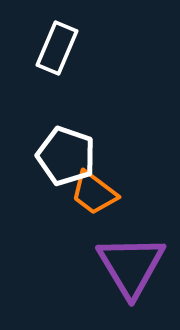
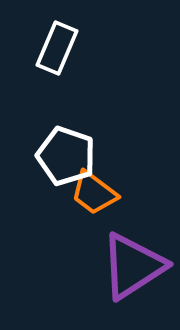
purple triangle: moved 2 px right; rotated 28 degrees clockwise
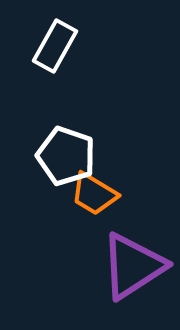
white rectangle: moved 2 px left, 2 px up; rotated 6 degrees clockwise
orange trapezoid: moved 1 px down; rotated 6 degrees counterclockwise
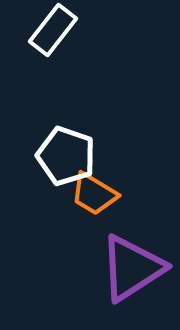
white rectangle: moved 2 px left, 16 px up; rotated 9 degrees clockwise
purple triangle: moved 1 px left, 2 px down
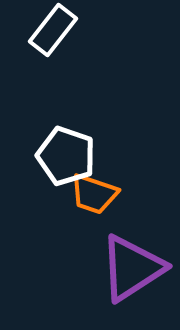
orange trapezoid: rotated 12 degrees counterclockwise
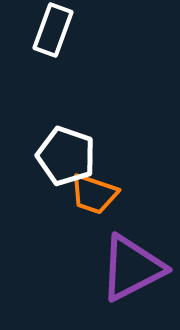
white rectangle: rotated 18 degrees counterclockwise
purple triangle: rotated 6 degrees clockwise
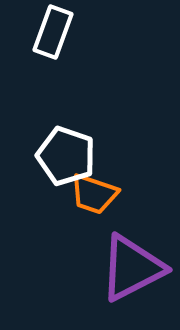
white rectangle: moved 2 px down
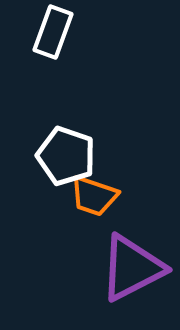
orange trapezoid: moved 2 px down
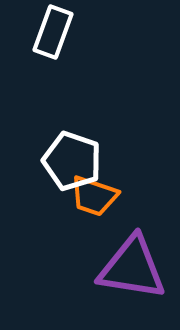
white pentagon: moved 6 px right, 5 px down
purple triangle: rotated 36 degrees clockwise
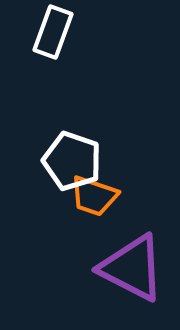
purple triangle: rotated 18 degrees clockwise
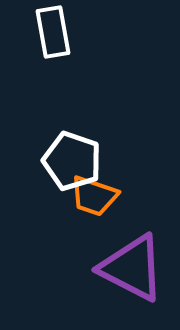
white rectangle: rotated 30 degrees counterclockwise
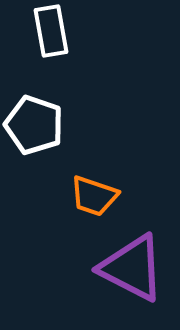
white rectangle: moved 2 px left, 1 px up
white pentagon: moved 38 px left, 36 px up
